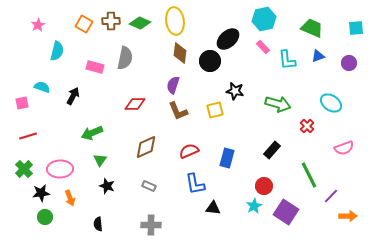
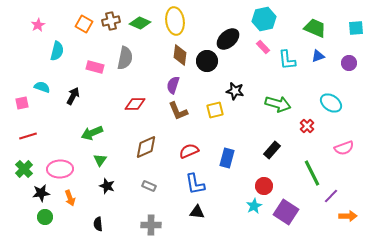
brown cross at (111, 21): rotated 12 degrees counterclockwise
green trapezoid at (312, 28): moved 3 px right
brown diamond at (180, 53): moved 2 px down
black circle at (210, 61): moved 3 px left
green line at (309, 175): moved 3 px right, 2 px up
black triangle at (213, 208): moved 16 px left, 4 px down
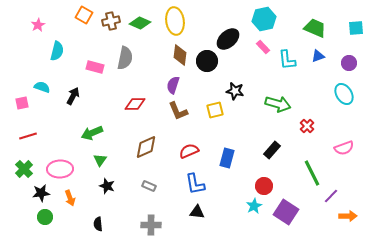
orange square at (84, 24): moved 9 px up
cyan ellipse at (331, 103): moved 13 px right, 9 px up; rotated 25 degrees clockwise
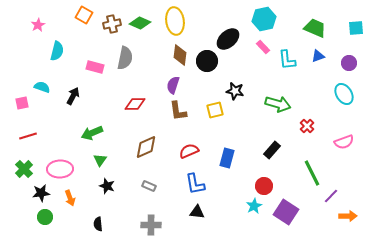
brown cross at (111, 21): moved 1 px right, 3 px down
brown L-shape at (178, 111): rotated 15 degrees clockwise
pink semicircle at (344, 148): moved 6 px up
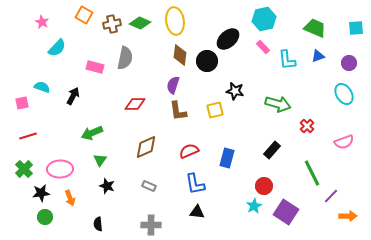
pink star at (38, 25): moved 4 px right, 3 px up; rotated 16 degrees counterclockwise
cyan semicircle at (57, 51): moved 3 px up; rotated 30 degrees clockwise
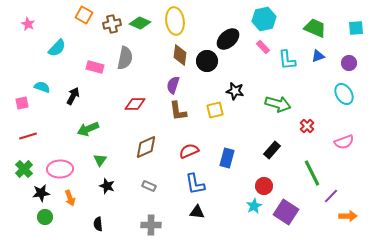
pink star at (42, 22): moved 14 px left, 2 px down
green arrow at (92, 133): moved 4 px left, 4 px up
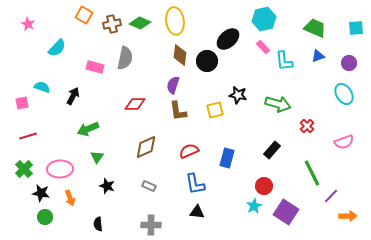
cyan L-shape at (287, 60): moved 3 px left, 1 px down
black star at (235, 91): moved 3 px right, 4 px down
green triangle at (100, 160): moved 3 px left, 3 px up
black star at (41, 193): rotated 18 degrees clockwise
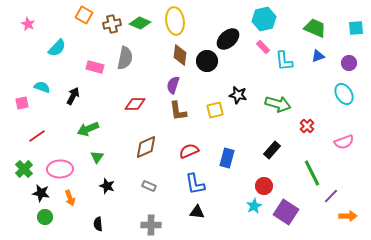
red line at (28, 136): moved 9 px right; rotated 18 degrees counterclockwise
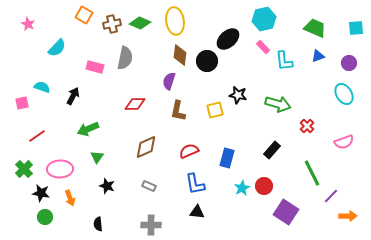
purple semicircle at (173, 85): moved 4 px left, 4 px up
brown L-shape at (178, 111): rotated 20 degrees clockwise
cyan star at (254, 206): moved 12 px left, 18 px up
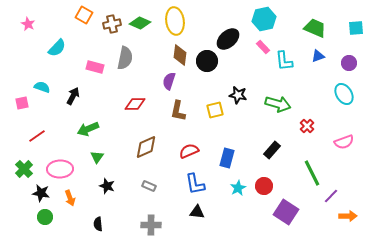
cyan star at (242, 188): moved 4 px left
